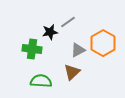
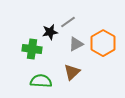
gray triangle: moved 2 px left, 6 px up
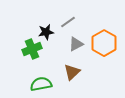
black star: moved 4 px left
orange hexagon: moved 1 px right
green cross: rotated 30 degrees counterclockwise
green semicircle: moved 3 px down; rotated 15 degrees counterclockwise
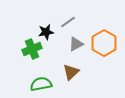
brown triangle: moved 1 px left
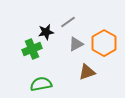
brown triangle: moved 16 px right; rotated 24 degrees clockwise
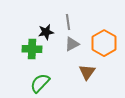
gray line: rotated 63 degrees counterclockwise
gray triangle: moved 4 px left
green cross: rotated 24 degrees clockwise
brown triangle: rotated 36 degrees counterclockwise
green semicircle: moved 1 px left, 1 px up; rotated 35 degrees counterclockwise
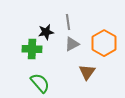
green semicircle: rotated 95 degrees clockwise
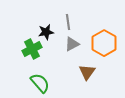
green cross: rotated 30 degrees counterclockwise
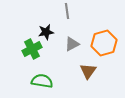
gray line: moved 1 px left, 11 px up
orange hexagon: rotated 15 degrees clockwise
brown triangle: moved 1 px right, 1 px up
green semicircle: moved 2 px right, 2 px up; rotated 40 degrees counterclockwise
